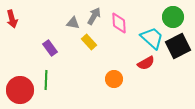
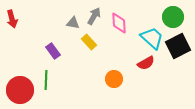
purple rectangle: moved 3 px right, 3 px down
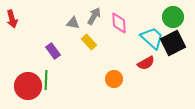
black square: moved 5 px left, 3 px up
red circle: moved 8 px right, 4 px up
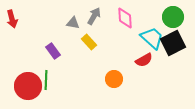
pink diamond: moved 6 px right, 5 px up
red semicircle: moved 2 px left, 3 px up
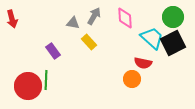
red semicircle: moved 1 px left, 3 px down; rotated 42 degrees clockwise
orange circle: moved 18 px right
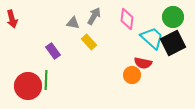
pink diamond: moved 2 px right, 1 px down; rotated 10 degrees clockwise
orange circle: moved 4 px up
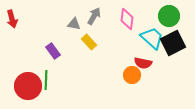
green circle: moved 4 px left, 1 px up
gray triangle: moved 1 px right, 1 px down
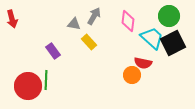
pink diamond: moved 1 px right, 2 px down
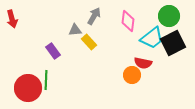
gray triangle: moved 1 px right, 6 px down; rotated 16 degrees counterclockwise
cyan trapezoid: rotated 100 degrees clockwise
red circle: moved 2 px down
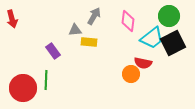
yellow rectangle: rotated 42 degrees counterclockwise
orange circle: moved 1 px left, 1 px up
red circle: moved 5 px left
